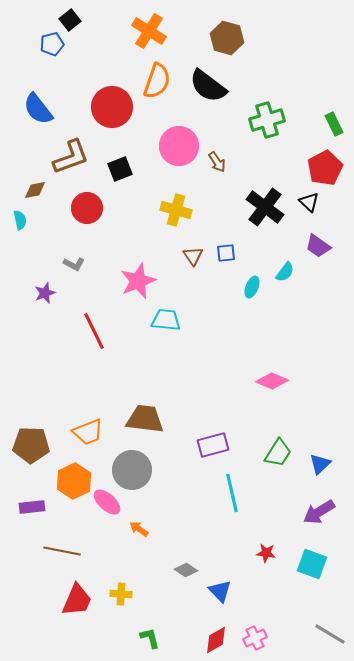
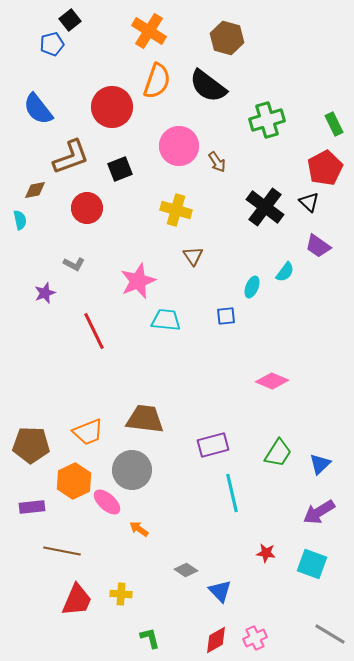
blue square at (226, 253): moved 63 px down
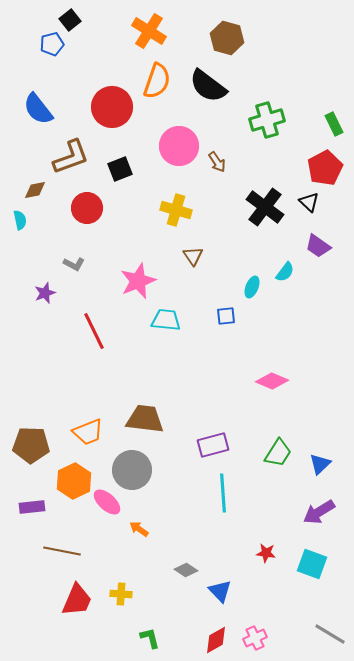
cyan line at (232, 493): moved 9 px left; rotated 9 degrees clockwise
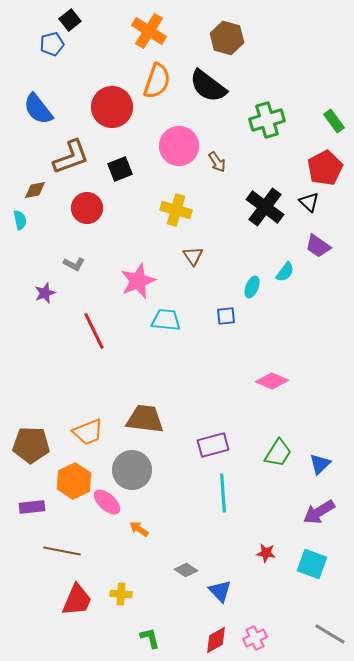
green rectangle at (334, 124): moved 3 px up; rotated 10 degrees counterclockwise
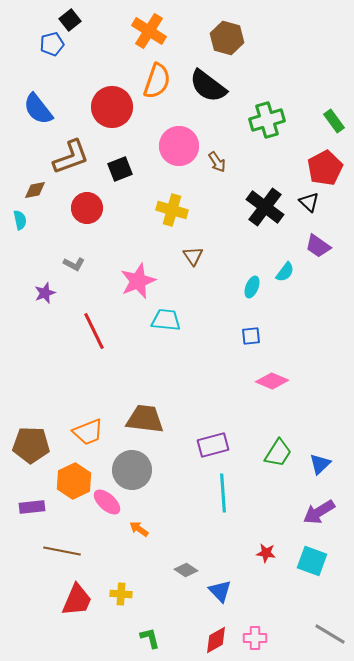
yellow cross at (176, 210): moved 4 px left
blue square at (226, 316): moved 25 px right, 20 px down
cyan square at (312, 564): moved 3 px up
pink cross at (255, 638): rotated 25 degrees clockwise
